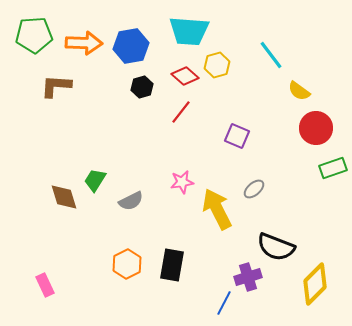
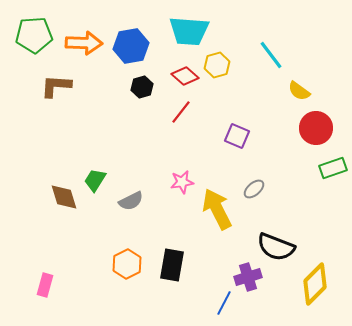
pink rectangle: rotated 40 degrees clockwise
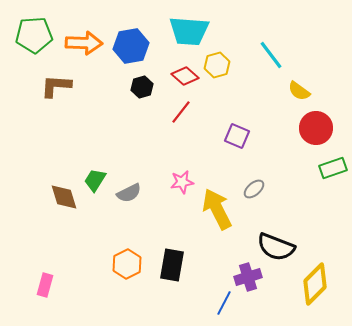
gray semicircle: moved 2 px left, 8 px up
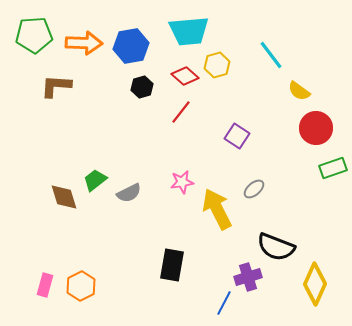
cyan trapezoid: rotated 9 degrees counterclockwise
purple square: rotated 10 degrees clockwise
green trapezoid: rotated 20 degrees clockwise
orange hexagon: moved 46 px left, 22 px down
yellow diamond: rotated 21 degrees counterclockwise
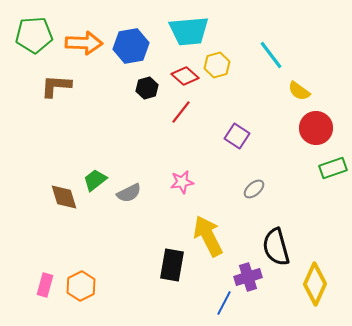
black hexagon: moved 5 px right, 1 px down
yellow arrow: moved 9 px left, 27 px down
black semicircle: rotated 54 degrees clockwise
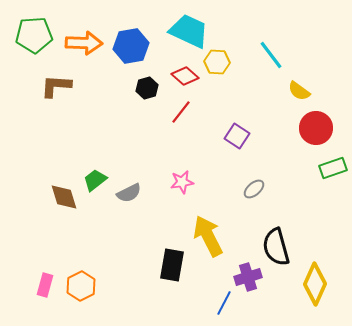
cyan trapezoid: rotated 150 degrees counterclockwise
yellow hexagon: moved 3 px up; rotated 20 degrees clockwise
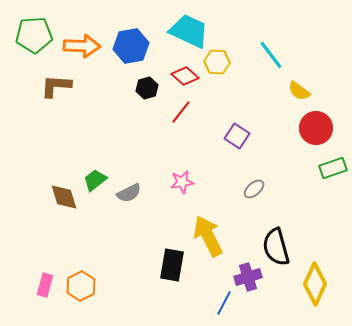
orange arrow: moved 2 px left, 3 px down
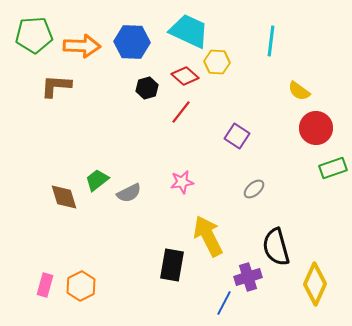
blue hexagon: moved 1 px right, 4 px up; rotated 12 degrees clockwise
cyan line: moved 14 px up; rotated 44 degrees clockwise
green trapezoid: moved 2 px right
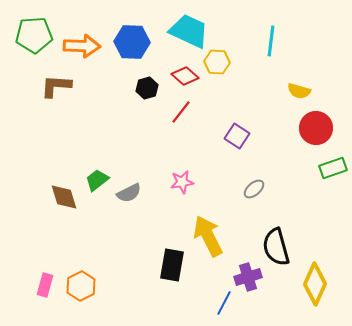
yellow semicircle: rotated 20 degrees counterclockwise
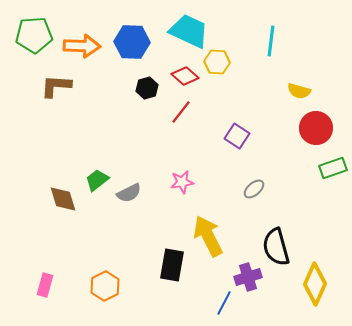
brown diamond: moved 1 px left, 2 px down
orange hexagon: moved 24 px right
